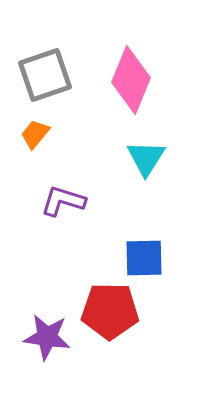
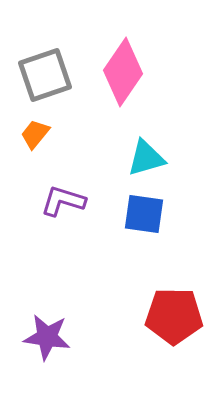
pink diamond: moved 8 px left, 8 px up; rotated 12 degrees clockwise
cyan triangle: rotated 42 degrees clockwise
blue square: moved 44 px up; rotated 9 degrees clockwise
red pentagon: moved 64 px right, 5 px down
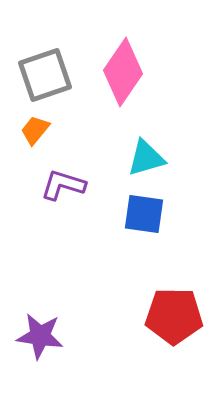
orange trapezoid: moved 4 px up
purple L-shape: moved 16 px up
purple star: moved 7 px left, 1 px up
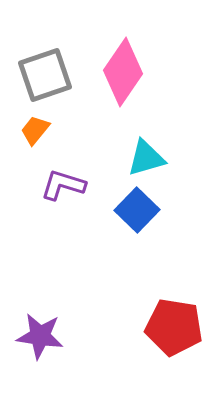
blue square: moved 7 px left, 4 px up; rotated 36 degrees clockwise
red pentagon: moved 11 px down; rotated 8 degrees clockwise
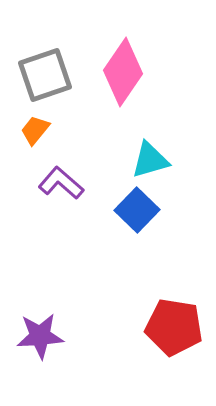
cyan triangle: moved 4 px right, 2 px down
purple L-shape: moved 2 px left, 2 px up; rotated 24 degrees clockwise
purple star: rotated 12 degrees counterclockwise
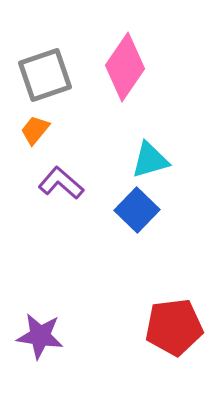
pink diamond: moved 2 px right, 5 px up
red pentagon: rotated 16 degrees counterclockwise
purple star: rotated 12 degrees clockwise
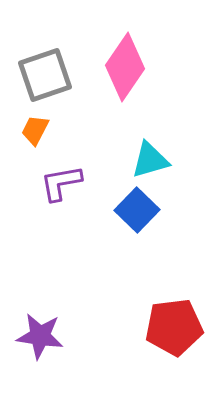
orange trapezoid: rotated 12 degrees counterclockwise
purple L-shape: rotated 51 degrees counterclockwise
